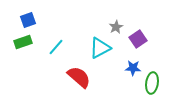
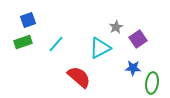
cyan line: moved 3 px up
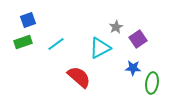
cyan line: rotated 12 degrees clockwise
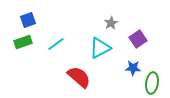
gray star: moved 5 px left, 4 px up
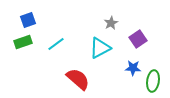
red semicircle: moved 1 px left, 2 px down
green ellipse: moved 1 px right, 2 px up
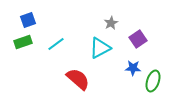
green ellipse: rotated 10 degrees clockwise
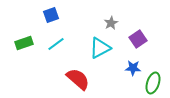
blue square: moved 23 px right, 5 px up
green rectangle: moved 1 px right, 1 px down
green ellipse: moved 2 px down
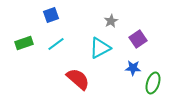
gray star: moved 2 px up
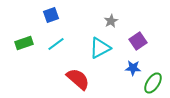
purple square: moved 2 px down
green ellipse: rotated 15 degrees clockwise
